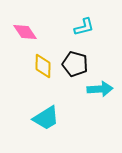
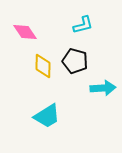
cyan L-shape: moved 1 px left, 2 px up
black pentagon: moved 3 px up
cyan arrow: moved 3 px right, 1 px up
cyan trapezoid: moved 1 px right, 2 px up
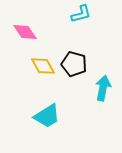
cyan L-shape: moved 2 px left, 11 px up
black pentagon: moved 1 px left, 3 px down
yellow diamond: rotated 30 degrees counterclockwise
cyan arrow: rotated 75 degrees counterclockwise
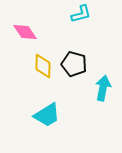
yellow diamond: rotated 30 degrees clockwise
cyan trapezoid: moved 1 px up
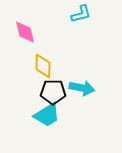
pink diamond: rotated 20 degrees clockwise
black pentagon: moved 21 px left, 28 px down; rotated 15 degrees counterclockwise
cyan arrow: moved 21 px left; rotated 90 degrees clockwise
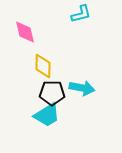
black pentagon: moved 1 px left, 1 px down
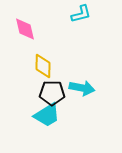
pink diamond: moved 3 px up
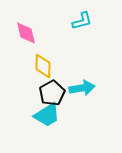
cyan L-shape: moved 1 px right, 7 px down
pink diamond: moved 1 px right, 4 px down
cyan arrow: rotated 20 degrees counterclockwise
black pentagon: rotated 30 degrees counterclockwise
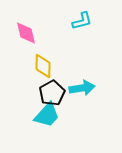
cyan trapezoid: rotated 16 degrees counterclockwise
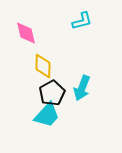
cyan arrow: rotated 120 degrees clockwise
